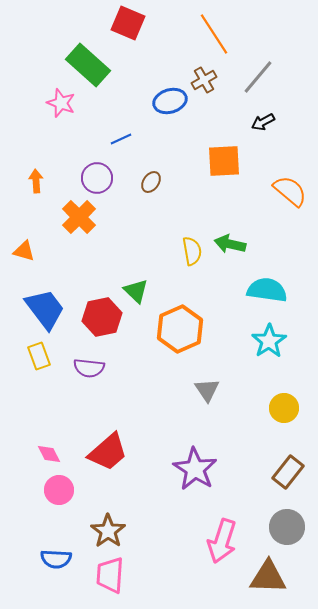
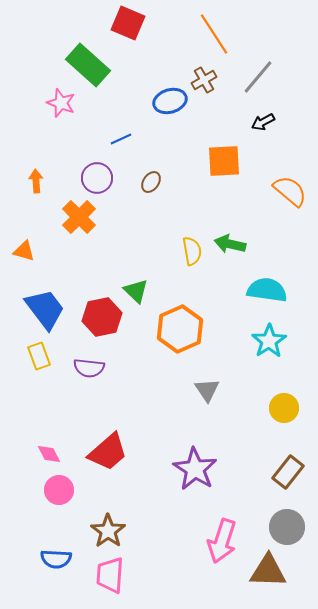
brown triangle: moved 6 px up
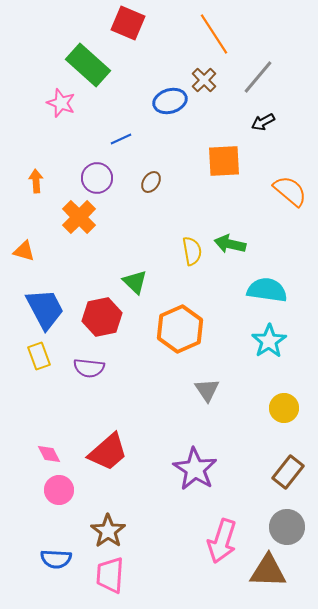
brown cross: rotated 15 degrees counterclockwise
green triangle: moved 1 px left, 9 px up
blue trapezoid: rotated 9 degrees clockwise
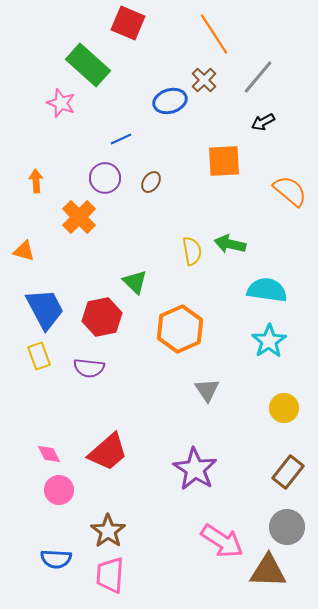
purple circle: moved 8 px right
pink arrow: rotated 75 degrees counterclockwise
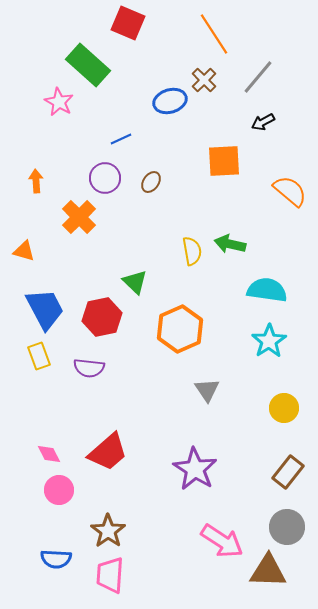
pink star: moved 2 px left, 1 px up; rotated 8 degrees clockwise
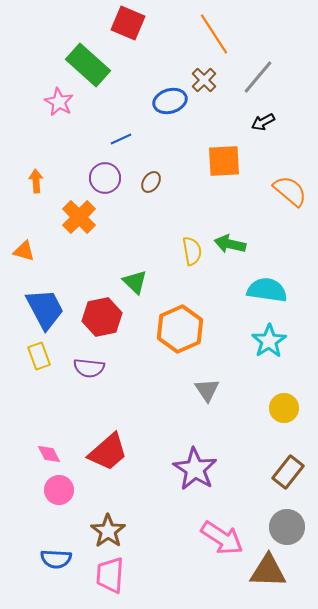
pink arrow: moved 3 px up
